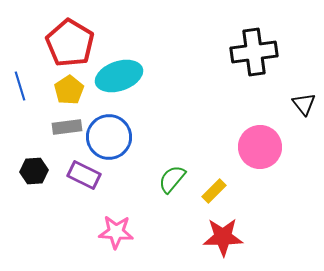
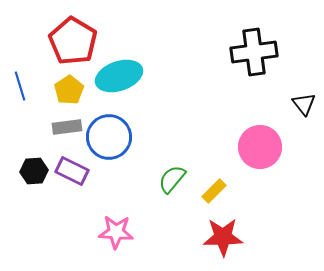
red pentagon: moved 3 px right, 2 px up
purple rectangle: moved 12 px left, 4 px up
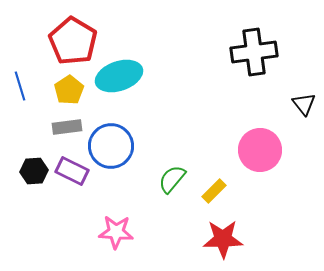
blue circle: moved 2 px right, 9 px down
pink circle: moved 3 px down
red star: moved 2 px down
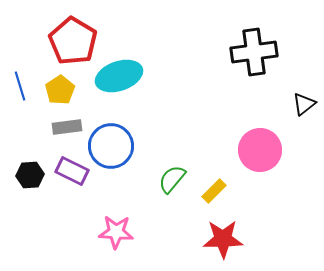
yellow pentagon: moved 9 px left
black triangle: rotated 30 degrees clockwise
black hexagon: moved 4 px left, 4 px down
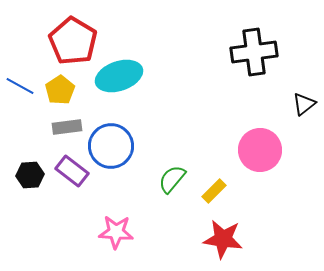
blue line: rotated 44 degrees counterclockwise
purple rectangle: rotated 12 degrees clockwise
red star: rotated 9 degrees clockwise
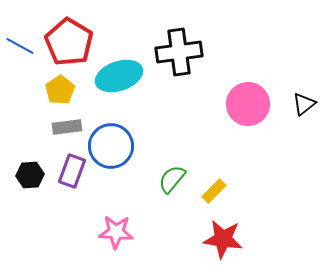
red pentagon: moved 4 px left, 1 px down
black cross: moved 75 px left
blue line: moved 40 px up
pink circle: moved 12 px left, 46 px up
purple rectangle: rotated 72 degrees clockwise
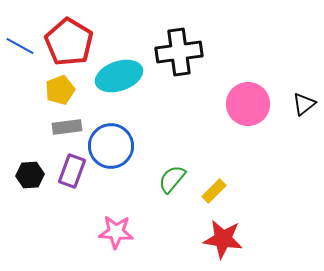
yellow pentagon: rotated 12 degrees clockwise
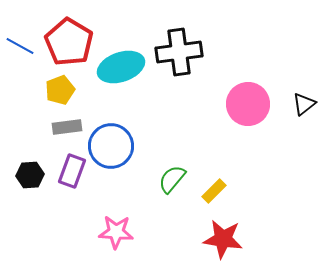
cyan ellipse: moved 2 px right, 9 px up
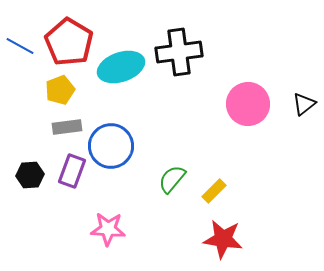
pink star: moved 8 px left, 3 px up
